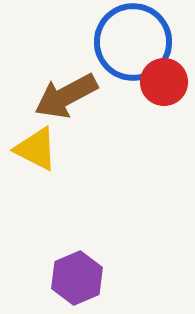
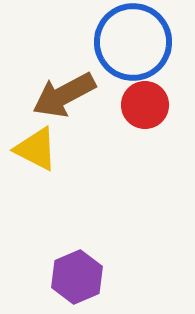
red circle: moved 19 px left, 23 px down
brown arrow: moved 2 px left, 1 px up
purple hexagon: moved 1 px up
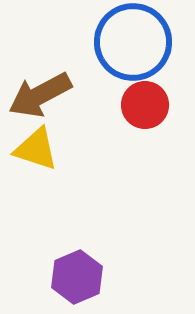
brown arrow: moved 24 px left
yellow triangle: rotated 9 degrees counterclockwise
